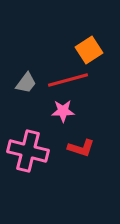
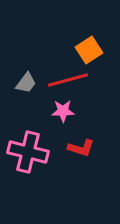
pink cross: moved 1 px down
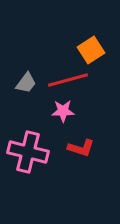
orange square: moved 2 px right
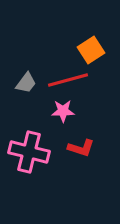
pink cross: moved 1 px right
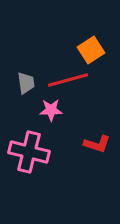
gray trapezoid: rotated 45 degrees counterclockwise
pink star: moved 12 px left, 1 px up
red L-shape: moved 16 px right, 4 px up
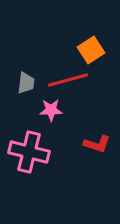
gray trapezoid: rotated 15 degrees clockwise
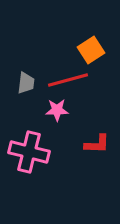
pink star: moved 6 px right
red L-shape: rotated 16 degrees counterclockwise
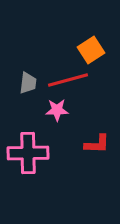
gray trapezoid: moved 2 px right
pink cross: moved 1 px left, 1 px down; rotated 15 degrees counterclockwise
